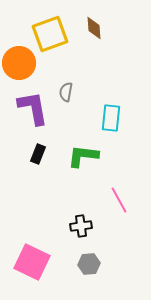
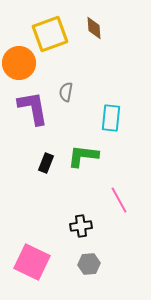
black rectangle: moved 8 px right, 9 px down
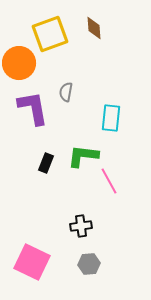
pink line: moved 10 px left, 19 px up
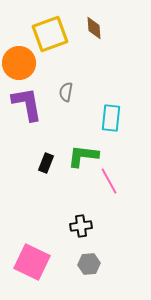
purple L-shape: moved 6 px left, 4 px up
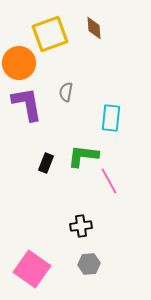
pink square: moved 7 px down; rotated 9 degrees clockwise
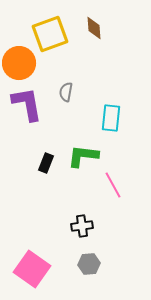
pink line: moved 4 px right, 4 px down
black cross: moved 1 px right
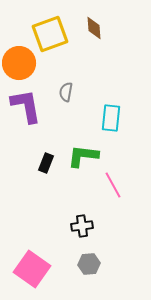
purple L-shape: moved 1 px left, 2 px down
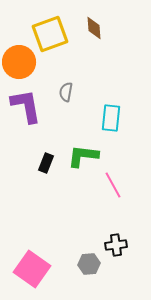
orange circle: moved 1 px up
black cross: moved 34 px right, 19 px down
